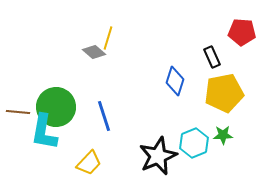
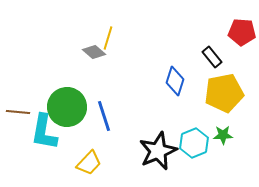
black rectangle: rotated 15 degrees counterclockwise
green circle: moved 11 px right
black star: moved 5 px up
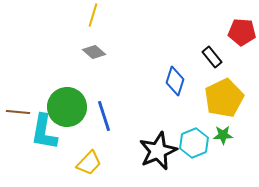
yellow line: moved 15 px left, 23 px up
yellow pentagon: moved 5 px down; rotated 15 degrees counterclockwise
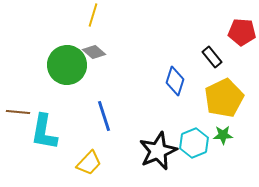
green circle: moved 42 px up
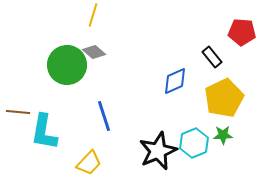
blue diamond: rotated 48 degrees clockwise
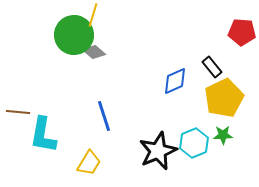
black rectangle: moved 10 px down
green circle: moved 7 px right, 30 px up
cyan L-shape: moved 1 px left, 3 px down
yellow trapezoid: rotated 12 degrees counterclockwise
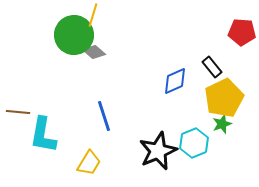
green star: moved 1 px left, 11 px up; rotated 18 degrees counterclockwise
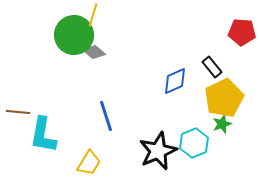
blue line: moved 2 px right
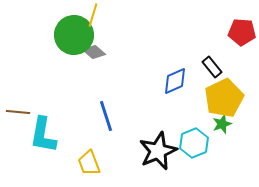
yellow trapezoid: rotated 128 degrees clockwise
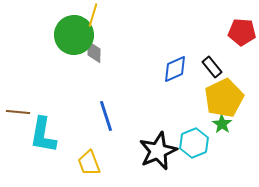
gray diamond: rotated 50 degrees clockwise
blue diamond: moved 12 px up
green star: rotated 18 degrees counterclockwise
